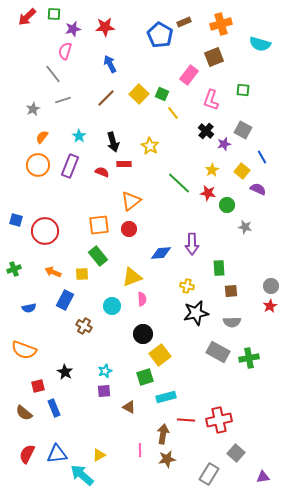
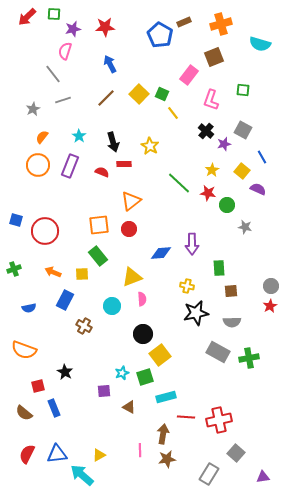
cyan star at (105, 371): moved 17 px right, 2 px down
red line at (186, 420): moved 3 px up
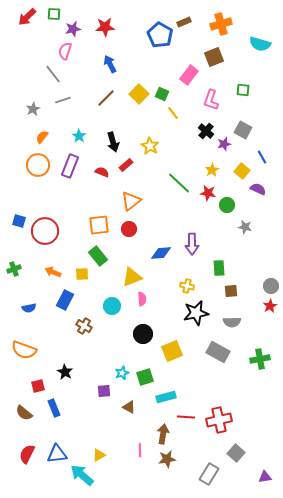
red rectangle at (124, 164): moved 2 px right, 1 px down; rotated 40 degrees counterclockwise
blue square at (16, 220): moved 3 px right, 1 px down
yellow square at (160, 355): moved 12 px right, 4 px up; rotated 15 degrees clockwise
green cross at (249, 358): moved 11 px right, 1 px down
purple triangle at (263, 477): moved 2 px right
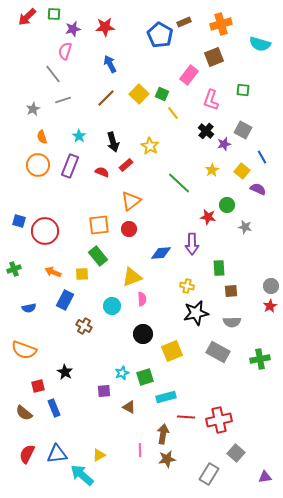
orange semicircle at (42, 137): rotated 56 degrees counterclockwise
red star at (208, 193): moved 24 px down
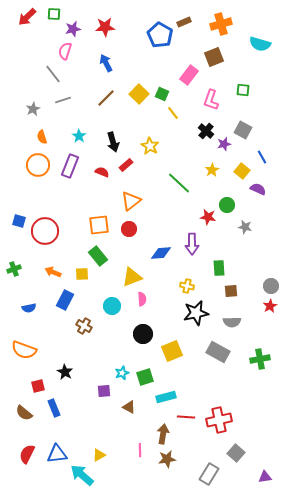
blue arrow at (110, 64): moved 4 px left, 1 px up
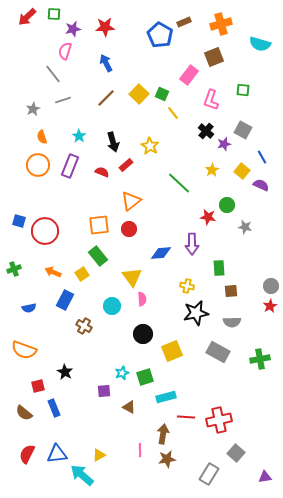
purple semicircle at (258, 189): moved 3 px right, 4 px up
yellow square at (82, 274): rotated 32 degrees counterclockwise
yellow triangle at (132, 277): rotated 45 degrees counterclockwise
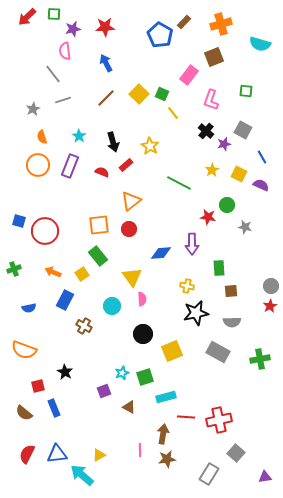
brown rectangle at (184, 22): rotated 24 degrees counterclockwise
pink semicircle at (65, 51): rotated 24 degrees counterclockwise
green square at (243, 90): moved 3 px right, 1 px down
yellow square at (242, 171): moved 3 px left, 3 px down; rotated 14 degrees counterclockwise
green line at (179, 183): rotated 15 degrees counterclockwise
purple square at (104, 391): rotated 16 degrees counterclockwise
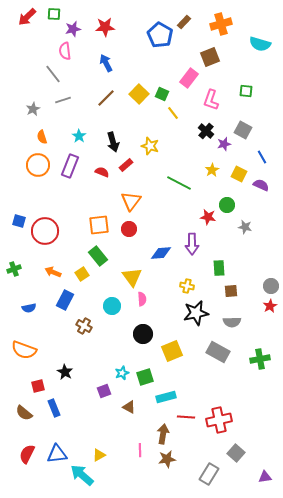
brown square at (214, 57): moved 4 px left
pink rectangle at (189, 75): moved 3 px down
yellow star at (150, 146): rotated 12 degrees counterclockwise
orange triangle at (131, 201): rotated 15 degrees counterclockwise
